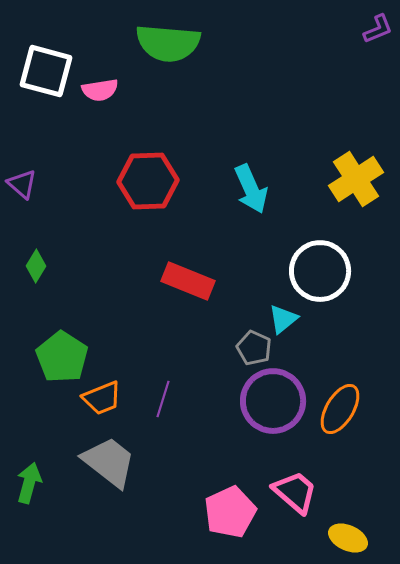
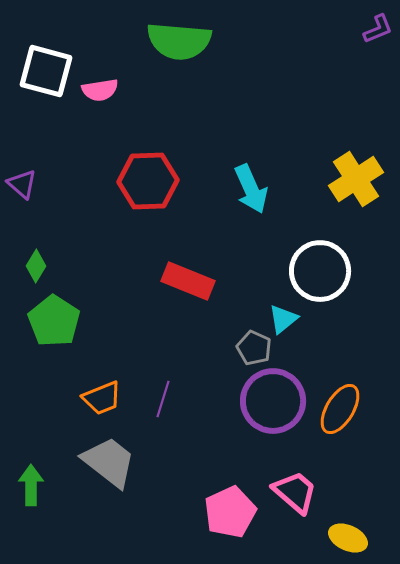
green semicircle: moved 11 px right, 2 px up
green pentagon: moved 8 px left, 36 px up
green arrow: moved 2 px right, 2 px down; rotated 15 degrees counterclockwise
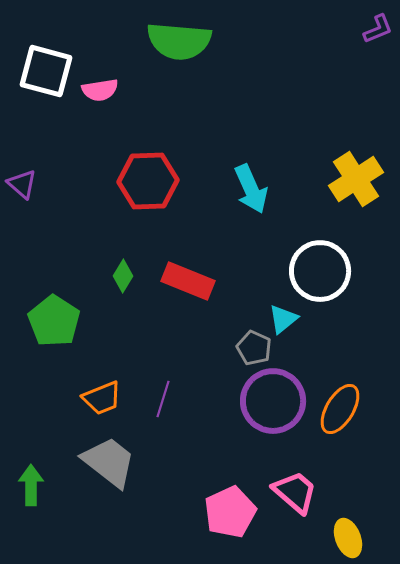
green diamond: moved 87 px right, 10 px down
yellow ellipse: rotated 45 degrees clockwise
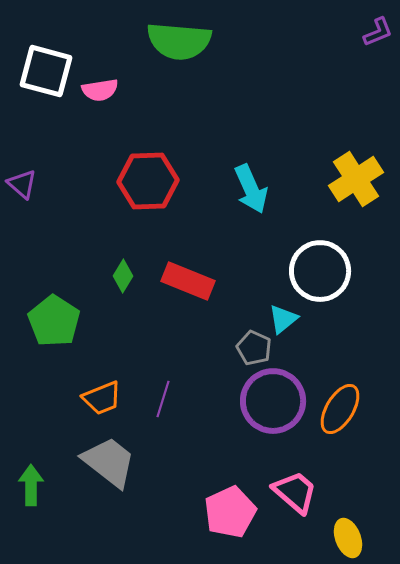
purple L-shape: moved 3 px down
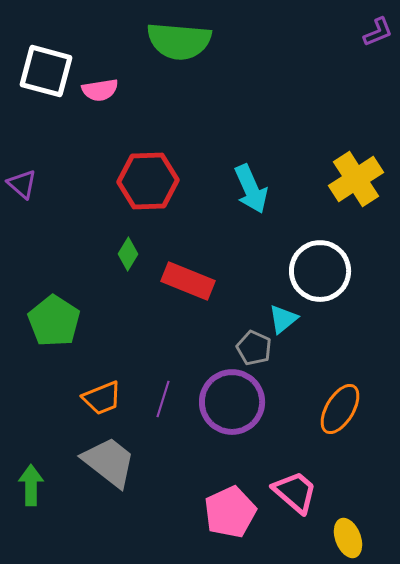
green diamond: moved 5 px right, 22 px up
purple circle: moved 41 px left, 1 px down
